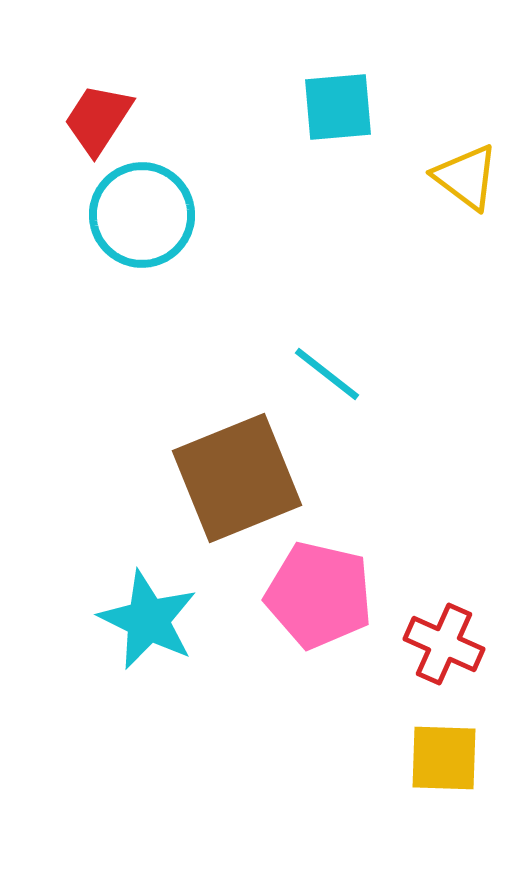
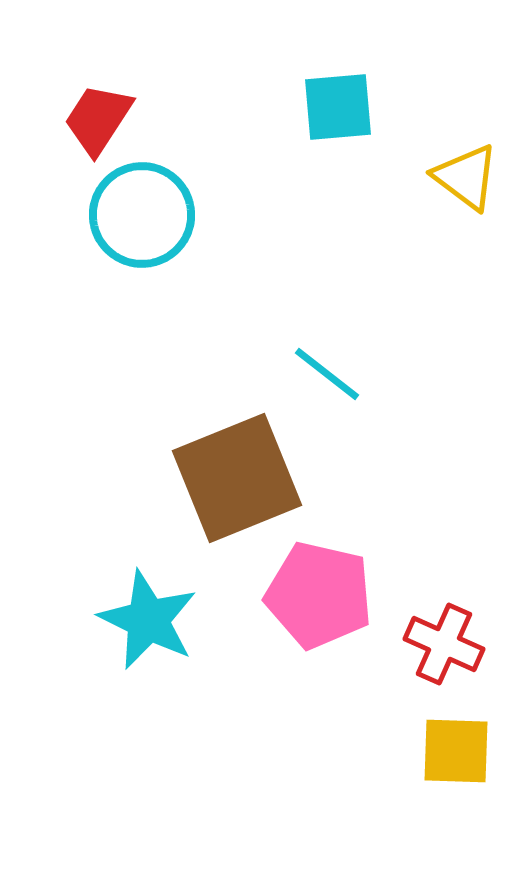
yellow square: moved 12 px right, 7 px up
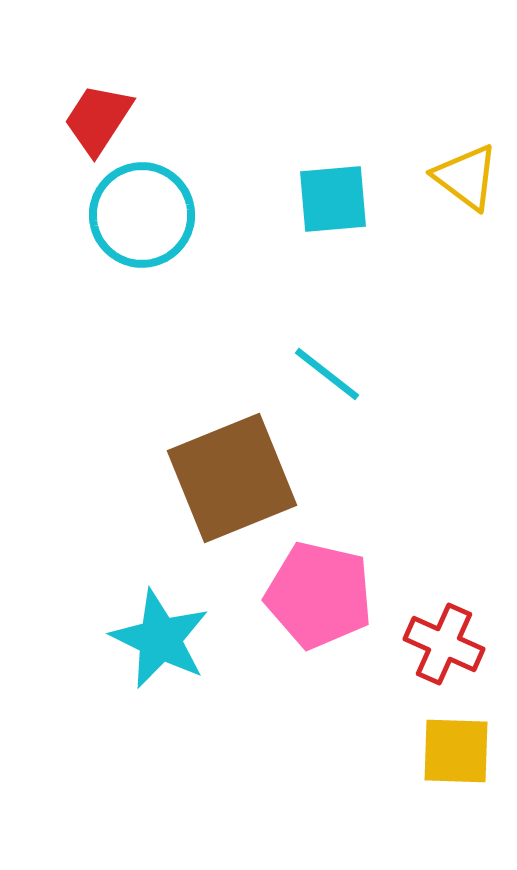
cyan square: moved 5 px left, 92 px down
brown square: moved 5 px left
cyan star: moved 12 px right, 19 px down
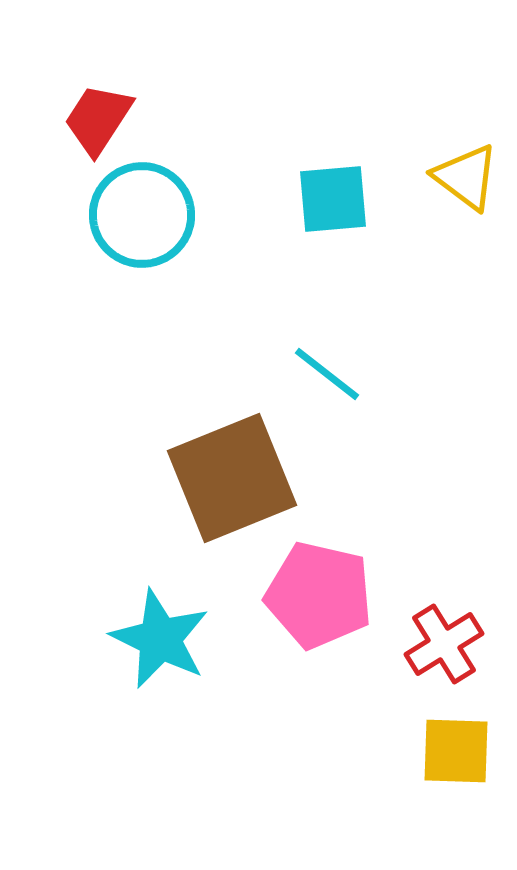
red cross: rotated 34 degrees clockwise
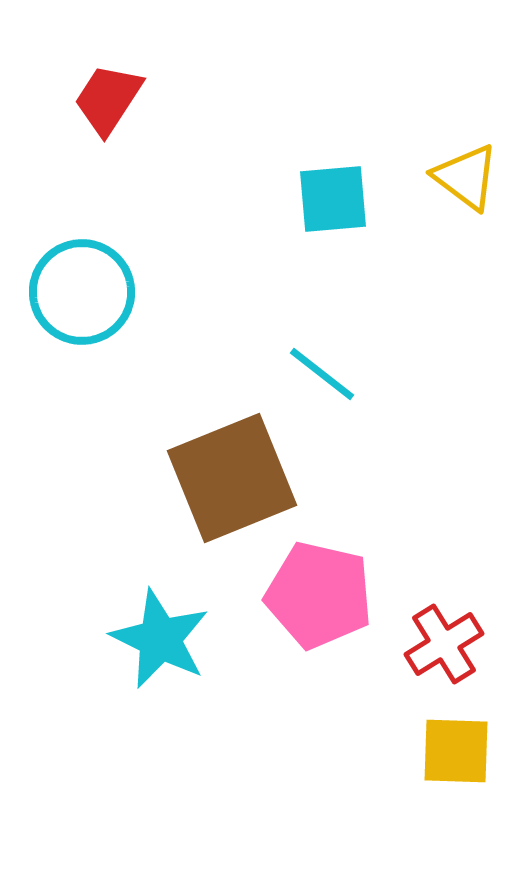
red trapezoid: moved 10 px right, 20 px up
cyan circle: moved 60 px left, 77 px down
cyan line: moved 5 px left
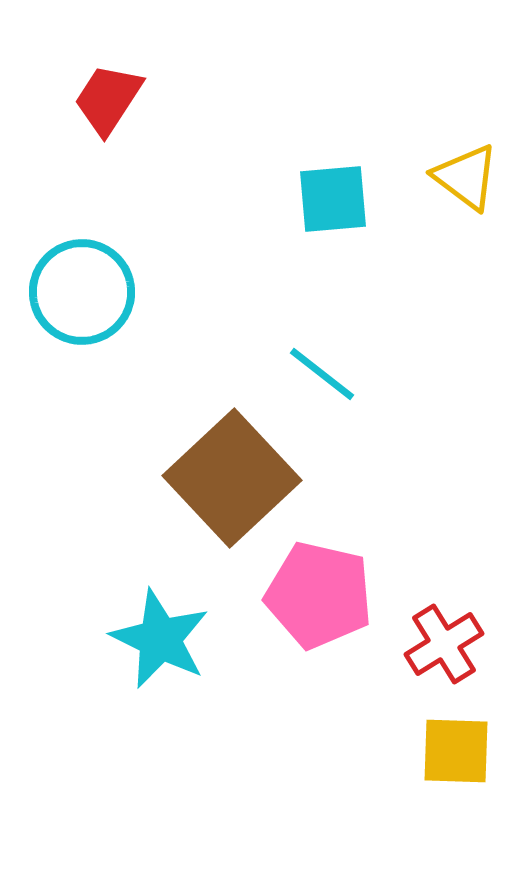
brown square: rotated 21 degrees counterclockwise
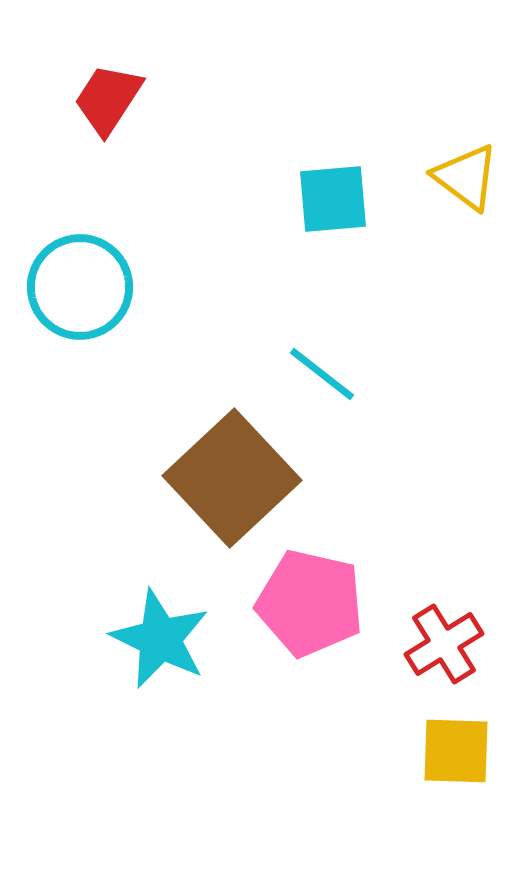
cyan circle: moved 2 px left, 5 px up
pink pentagon: moved 9 px left, 8 px down
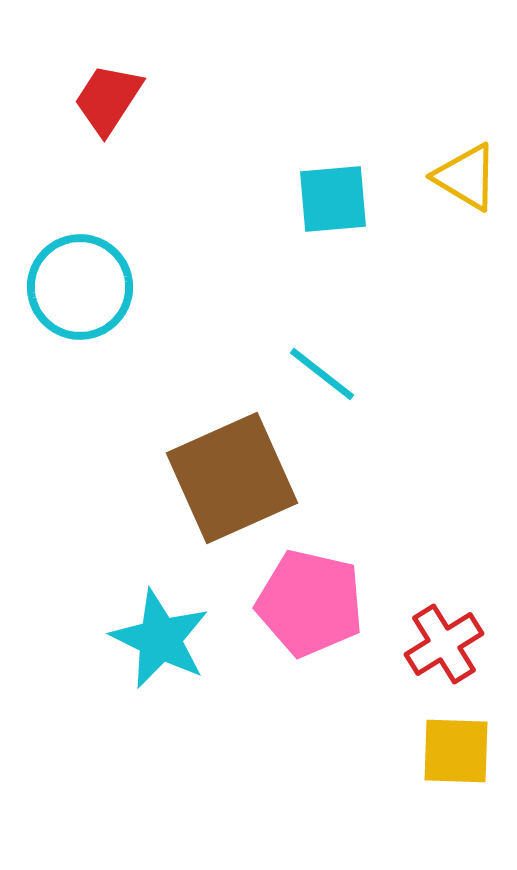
yellow triangle: rotated 6 degrees counterclockwise
brown square: rotated 19 degrees clockwise
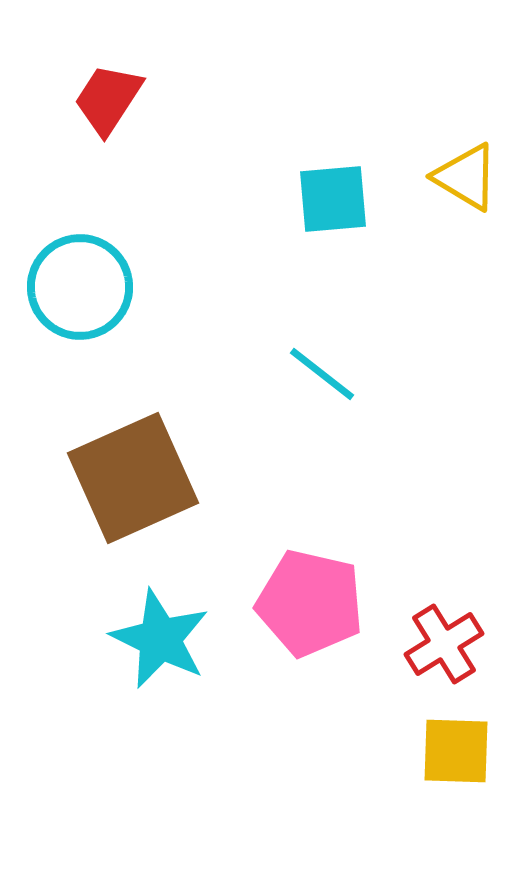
brown square: moved 99 px left
